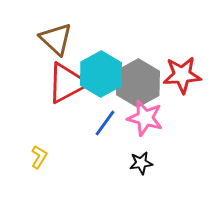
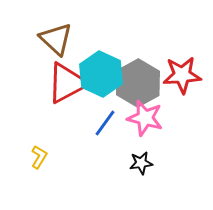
cyan hexagon: rotated 6 degrees counterclockwise
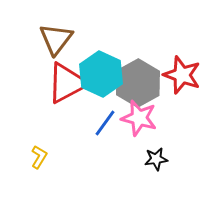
brown triangle: rotated 24 degrees clockwise
red star: rotated 24 degrees clockwise
pink star: moved 6 px left
black star: moved 15 px right, 4 px up
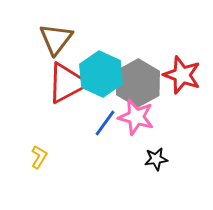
pink star: moved 3 px left, 1 px up
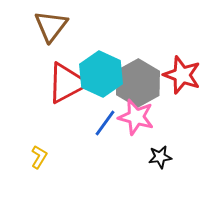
brown triangle: moved 5 px left, 13 px up
black star: moved 4 px right, 2 px up
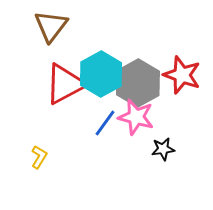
cyan hexagon: rotated 6 degrees clockwise
red triangle: moved 2 px left, 1 px down
black star: moved 3 px right, 8 px up
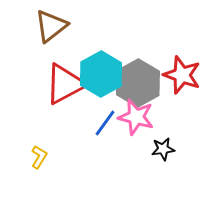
brown triangle: rotated 15 degrees clockwise
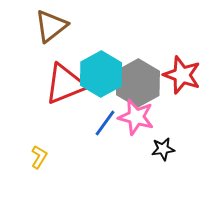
red triangle: rotated 6 degrees clockwise
